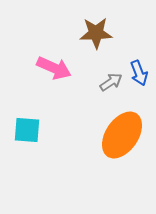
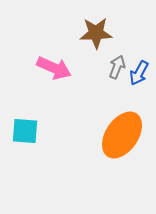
blue arrow: rotated 50 degrees clockwise
gray arrow: moved 6 px right, 15 px up; rotated 35 degrees counterclockwise
cyan square: moved 2 px left, 1 px down
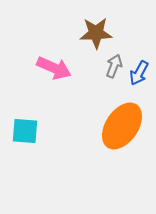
gray arrow: moved 3 px left, 1 px up
orange ellipse: moved 9 px up
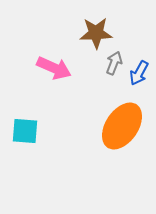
gray arrow: moved 3 px up
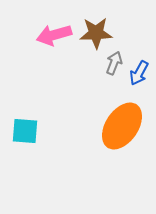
pink arrow: moved 33 px up; rotated 140 degrees clockwise
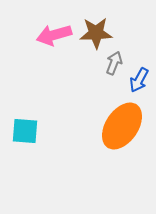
blue arrow: moved 7 px down
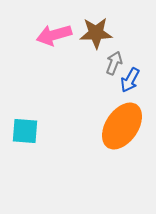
blue arrow: moved 9 px left
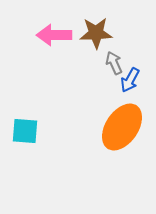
pink arrow: rotated 16 degrees clockwise
gray arrow: rotated 45 degrees counterclockwise
orange ellipse: moved 1 px down
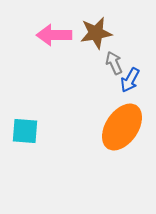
brown star: rotated 8 degrees counterclockwise
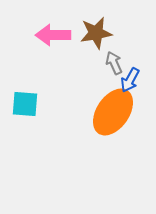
pink arrow: moved 1 px left
orange ellipse: moved 9 px left, 15 px up
cyan square: moved 27 px up
